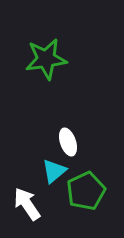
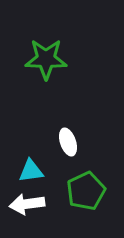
green star: rotated 9 degrees clockwise
cyan triangle: moved 23 px left; rotated 32 degrees clockwise
white arrow: rotated 64 degrees counterclockwise
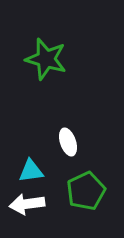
green star: rotated 15 degrees clockwise
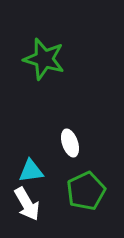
green star: moved 2 px left
white ellipse: moved 2 px right, 1 px down
white arrow: rotated 112 degrees counterclockwise
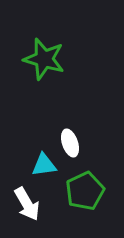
cyan triangle: moved 13 px right, 6 px up
green pentagon: moved 1 px left
